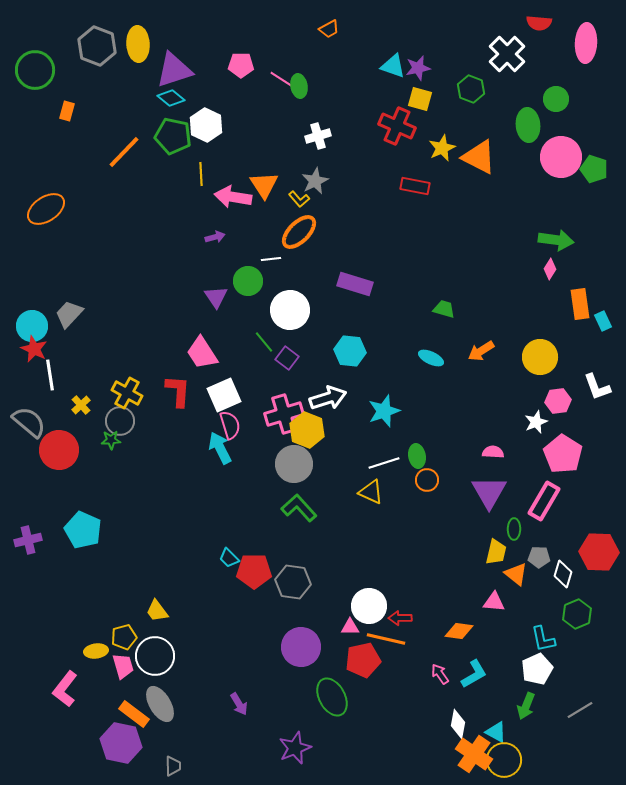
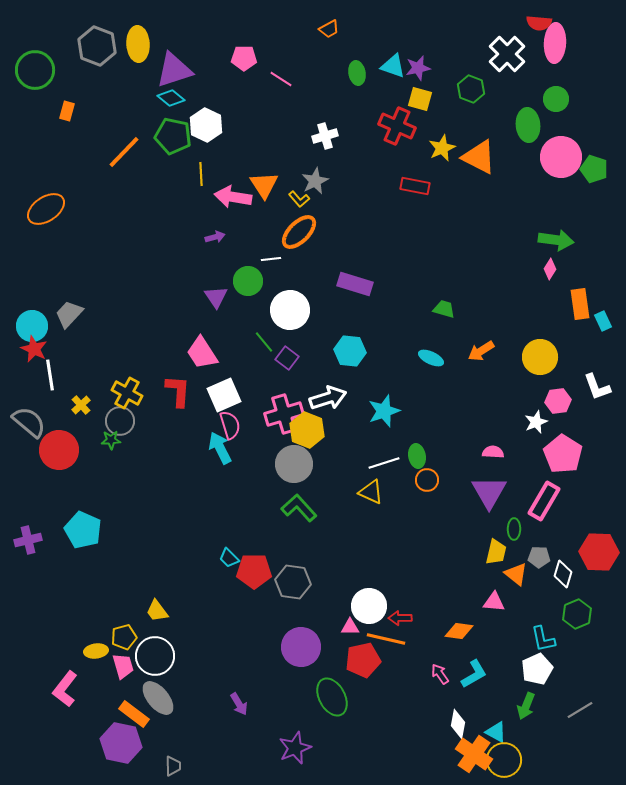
pink ellipse at (586, 43): moved 31 px left
pink pentagon at (241, 65): moved 3 px right, 7 px up
green ellipse at (299, 86): moved 58 px right, 13 px up
white cross at (318, 136): moved 7 px right
gray ellipse at (160, 704): moved 2 px left, 6 px up; rotated 9 degrees counterclockwise
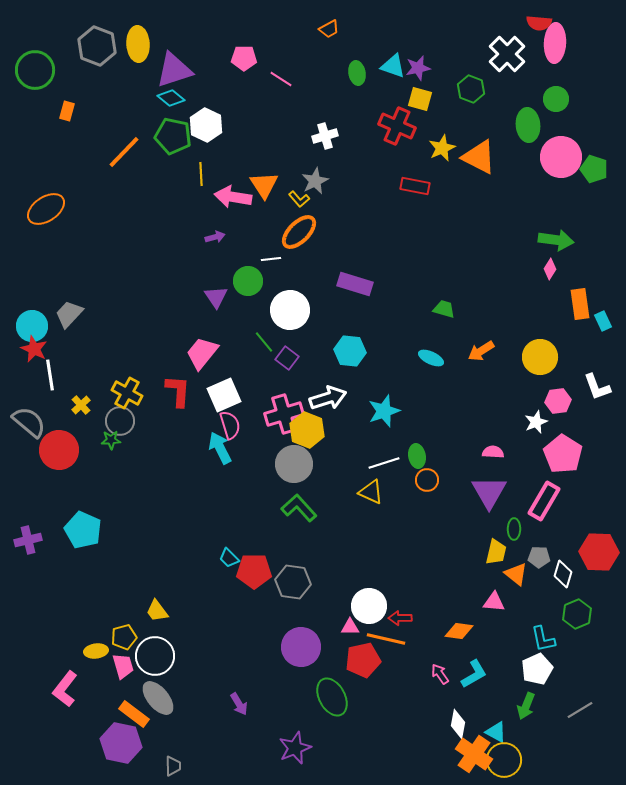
pink trapezoid at (202, 353): rotated 72 degrees clockwise
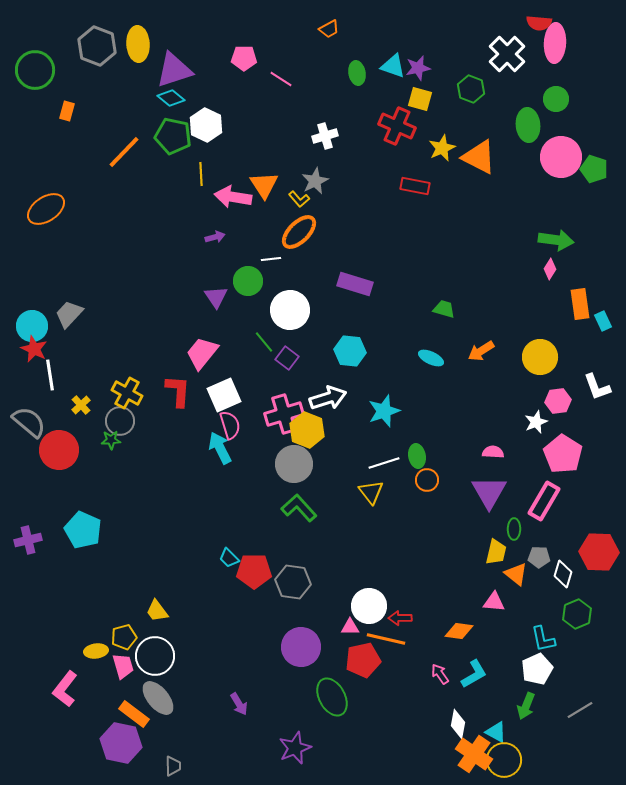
yellow triangle at (371, 492): rotated 28 degrees clockwise
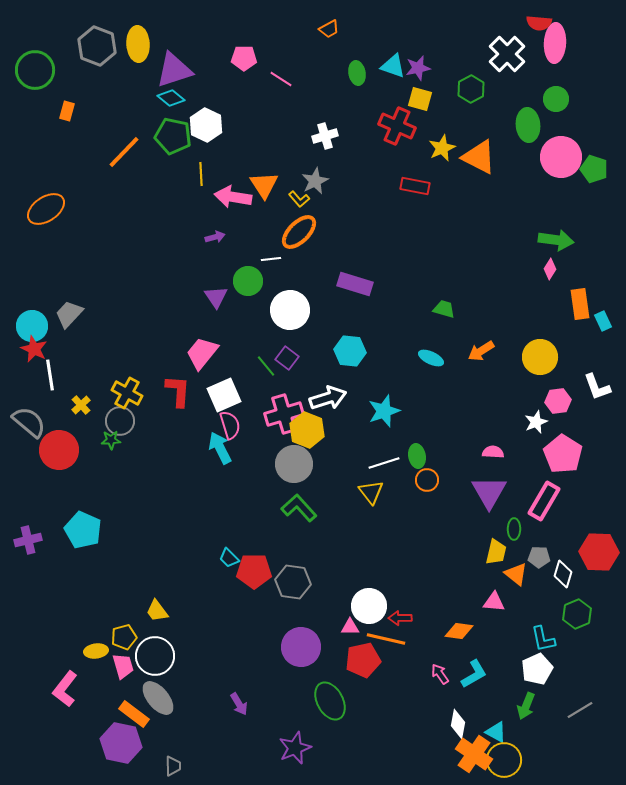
green hexagon at (471, 89): rotated 12 degrees clockwise
green line at (264, 342): moved 2 px right, 24 px down
green ellipse at (332, 697): moved 2 px left, 4 px down
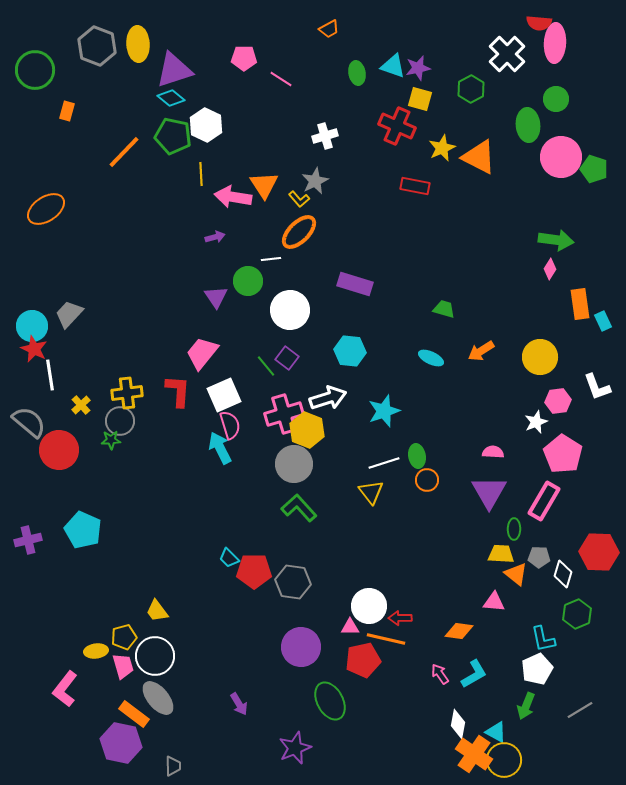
yellow cross at (127, 393): rotated 36 degrees counterclockwise
yellow trapezoid at (496, 552): moved 5 px right, 2 px down; rotated 100 degrees counterclockwise
